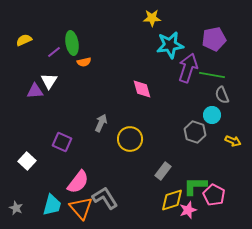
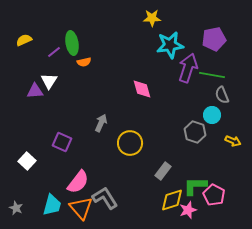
yellow circle: moved 4 px down
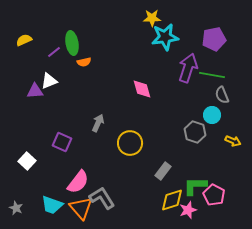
cyan star: moved 5 px left, 8 px up
white triangle: rotated 36 degrees clockwise
gray arrow: moved 3 px left
gray L-shape: moved 3 px left
cyan trapezoid: rotated 95 degrees clockwise
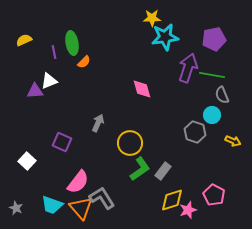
purple line: rotated 64 degrees counterclockwise
orange semicircle: rotated 32 degrees counterclockwise
green L-shape: moved 55 px left, 17 px up; rotated 145 degrees clockwise
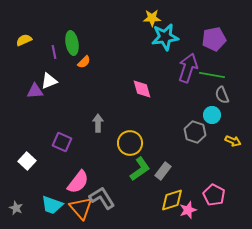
gray arrow: rotated 24 degrees counterclockwise
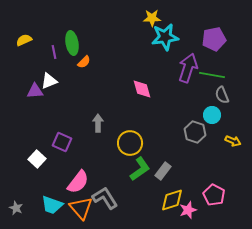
white square: moved 10 px right, 2 px up
gray L-shape: moved 3 px right
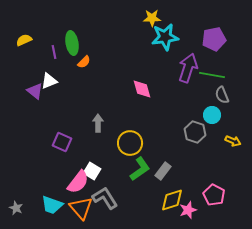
purple triangle: rotated 42 degrees clockwise
white square: moved 55 px right, 12 px down; rotated 12 degrees counterclockwise
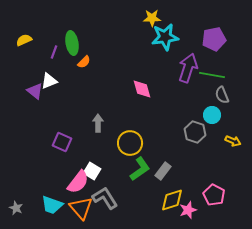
purple line: rotated 32 degrees clockwise
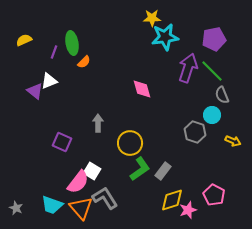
green line: moved 4 px up; rotated 35 degrees clockwise
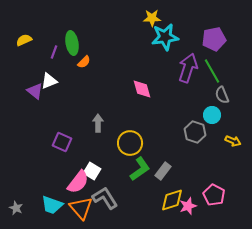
green line: rotated 15 degrees clockwise
pink star: moved 4 px up
